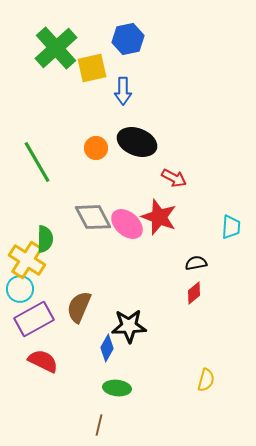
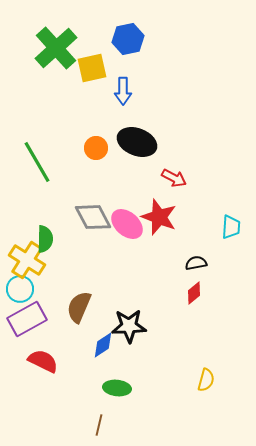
purple rectangle: moved 7 px left
blue diamond: moved 4 px left, 3 px up; rotated 28 degrees clockwise
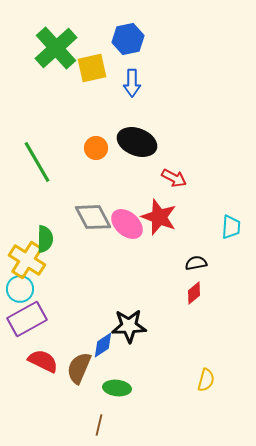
blue arrow: moved 9 px right, 8 px up
brown semicircle: moved 61 px down
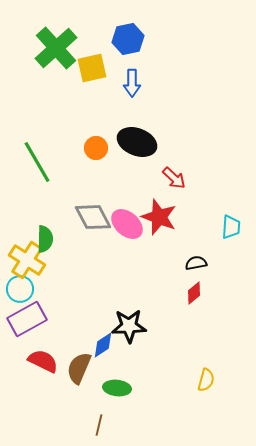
red arrow: rotated 15 degrees clockwise
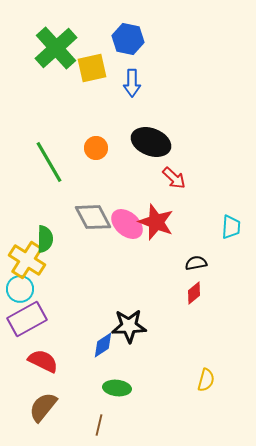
blue hexagon: rotated 24 degrees clockwise
black ellipse: moved 14 px right
green line: moved 12 px right
red star: moved 3 px left, 5 px down
brown semicircle: moved 36 px left, 39 px down; rotated 16 degrees clockwise
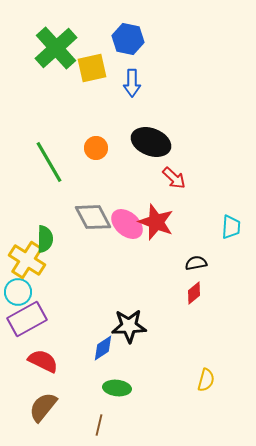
cyan circle: moved 2 px left, 3 px down
blue diamond: moved 3 px down
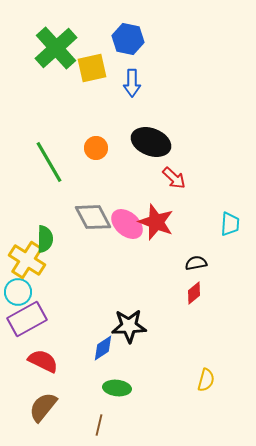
cyan trapezoid: moved 1 px left, 3 px up
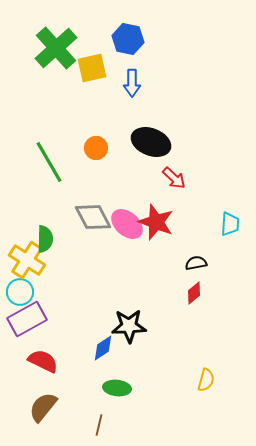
cyan circle: moved 2 px right
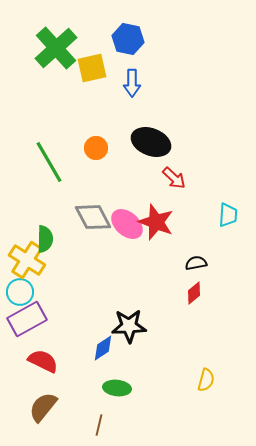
cyan trapezoid: moved 2 px left, 9 px up
